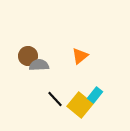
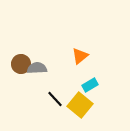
brown circle: moved 7 px left, 8 px down
gray semicircle: moved 2 px left, 3 px down
cyan rectangle: moved 5 px left, 10 px up; rotated 21 degrees clockwise
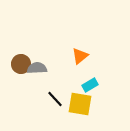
yellow square: moved 1 px up; rotated 30 degrees counterclockwise
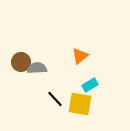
brown circle: moved 2 px up
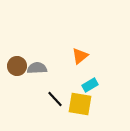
brown circle: moved 4 px left, 4 px down
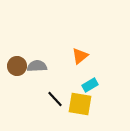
gray semicircle: moved 2 px up
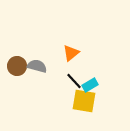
orange triangle: moved 9 px left, 3 px up
gray semicircle: rotated 18 degrees clockwise
black line: moved 19 px right, 18 px up
yellow square: moved 4 px right, 3 px up
